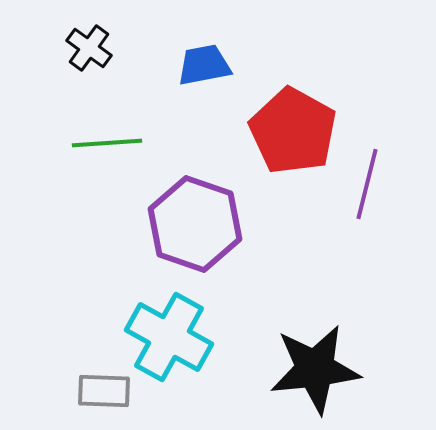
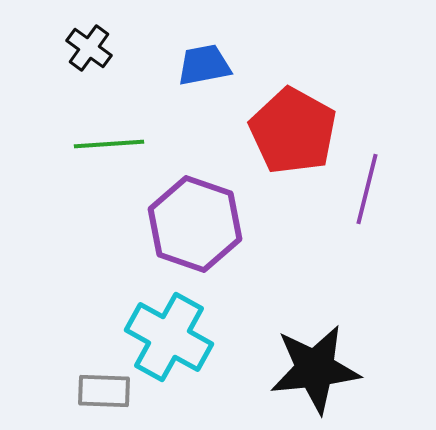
green line: moved 2 px right, 1 px down
purple line: moved 5 px down
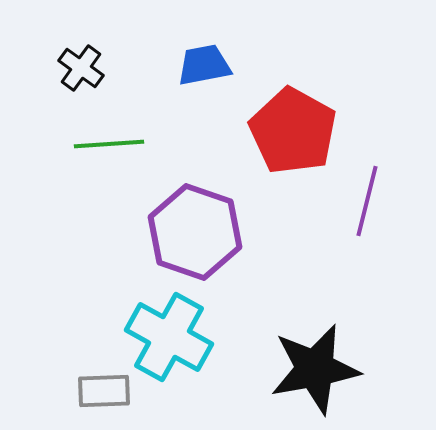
black cross: moved 8 px left, 20 px down
purple line: moved 12 px down
purple hexagon: moved 8 px down
black star: rotated 4 degrees counterclockwise
gray rectangle: rotated 4 degrees counterclockwise
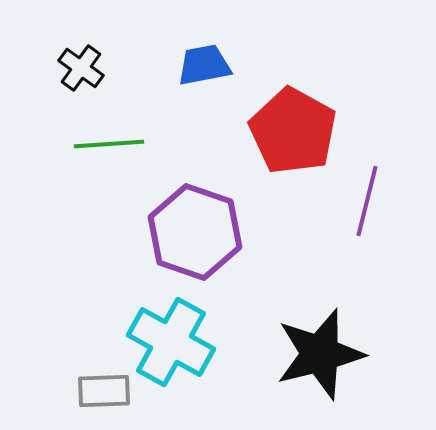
cyan cross: moved 2 px right, 5 px down
black star: moved 5 px right, 15 px up; rotated 4 degrees counterclockwise
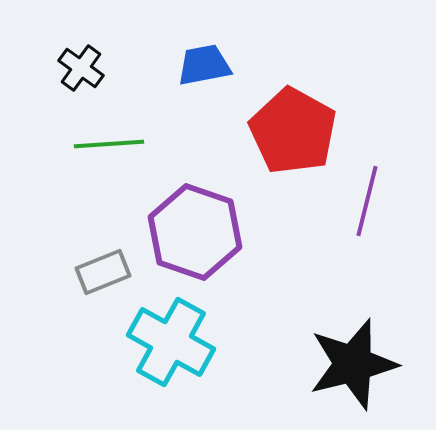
black star: moved 33 px right, 10 px down
gray rectangle: moved 1 px left, 119 px up; rotated 20 degrees counterclockwise
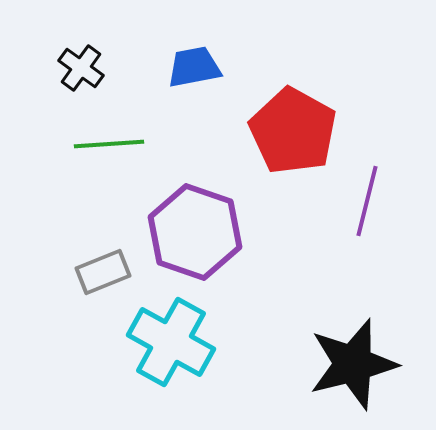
blue trapezoid: moved 10 px left, 2 px down
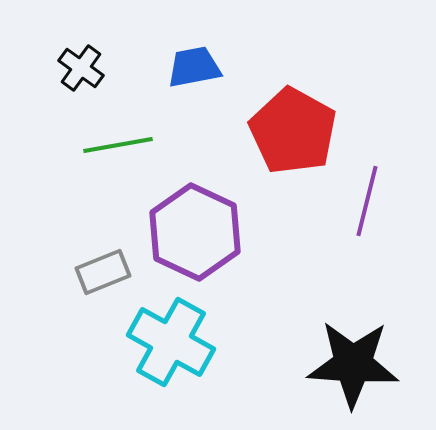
green line: moved 9 px right, 1 px down; rotated 6 degrees counterclockwise
purple hexagon: rotated 6 degrees clockwise
black star: rotated 18 degrees clockwise
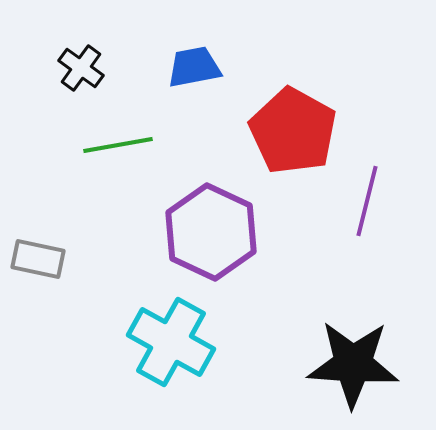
purple hexagon: moved 16 px right
gray rectangle: moved 65 px left, 13 px up; rotated 34 degrees clockwise
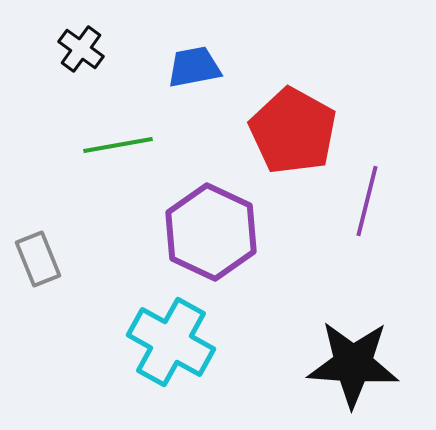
black cross: moved 19 px up
gray rectangle: rotated 56 degrees clockwise
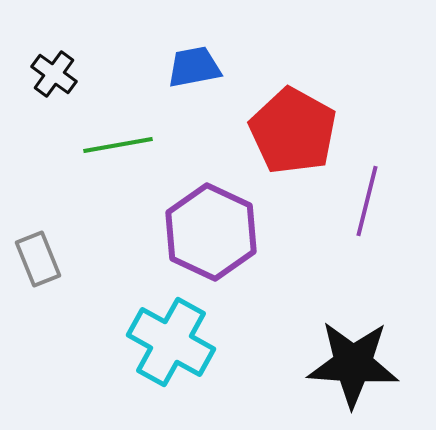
black cross: moved 27 px left, 25 px down
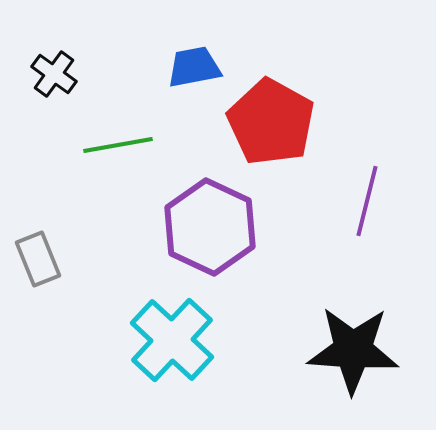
red pentagon: moved 22 px left, 9 px up
purple hexagon: moved 1 px left, 5 px up
cyan cross: moved 1 px right, 2 px up; rotated 14 degrees clockwise
black star: moved 14 px up
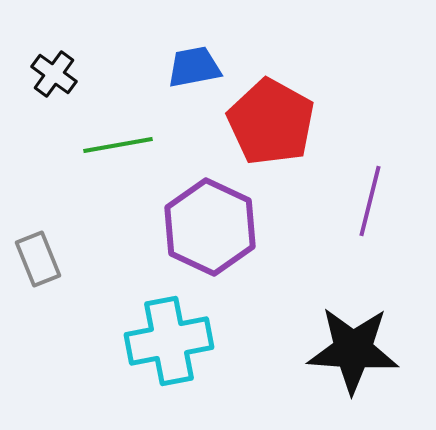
purple line: moved 3 px right
cyan cross: moved 3 px left, 1 px down; rotated 36 degrees clockwise
